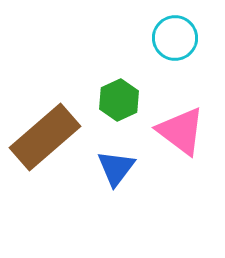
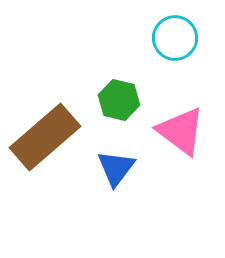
green hexagon: rotated 21 degrees counterclockwise
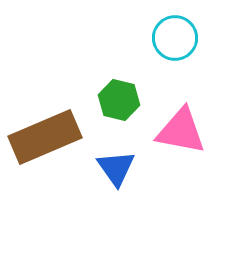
pink triangle: rotated 26 degrees counterclockwise
brown rectangle: rotated 18 degrees clockwise
blue triangle: rotated 12 degrees counterclockwise
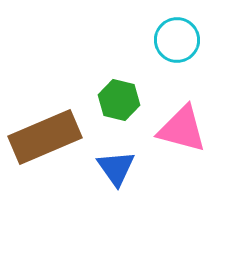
cyan circle: moved 2 px right, 2 px down
pink triangle: moved 1 px right, 2 px up; rotated 4 degrees clockwise
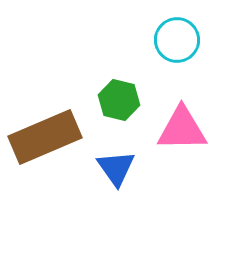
pink triangle: rotated 16 degrees counterclockwise
